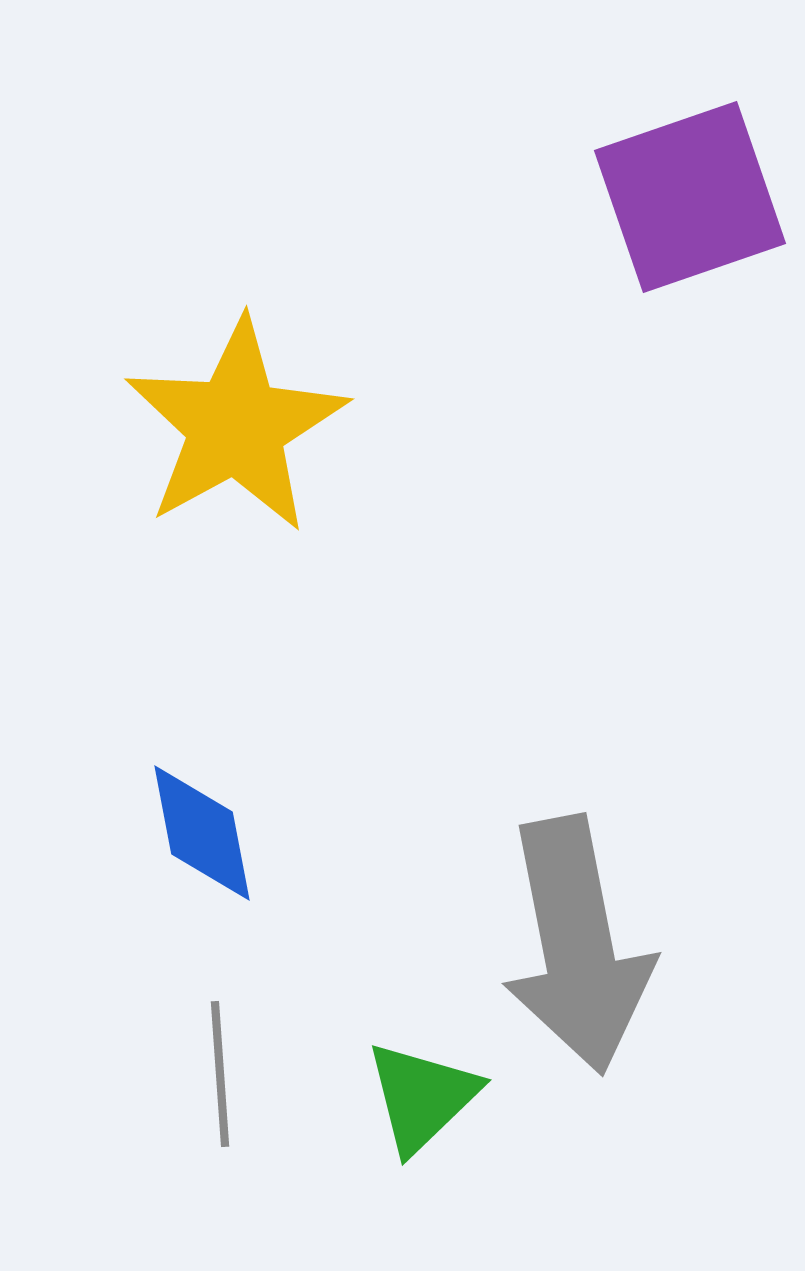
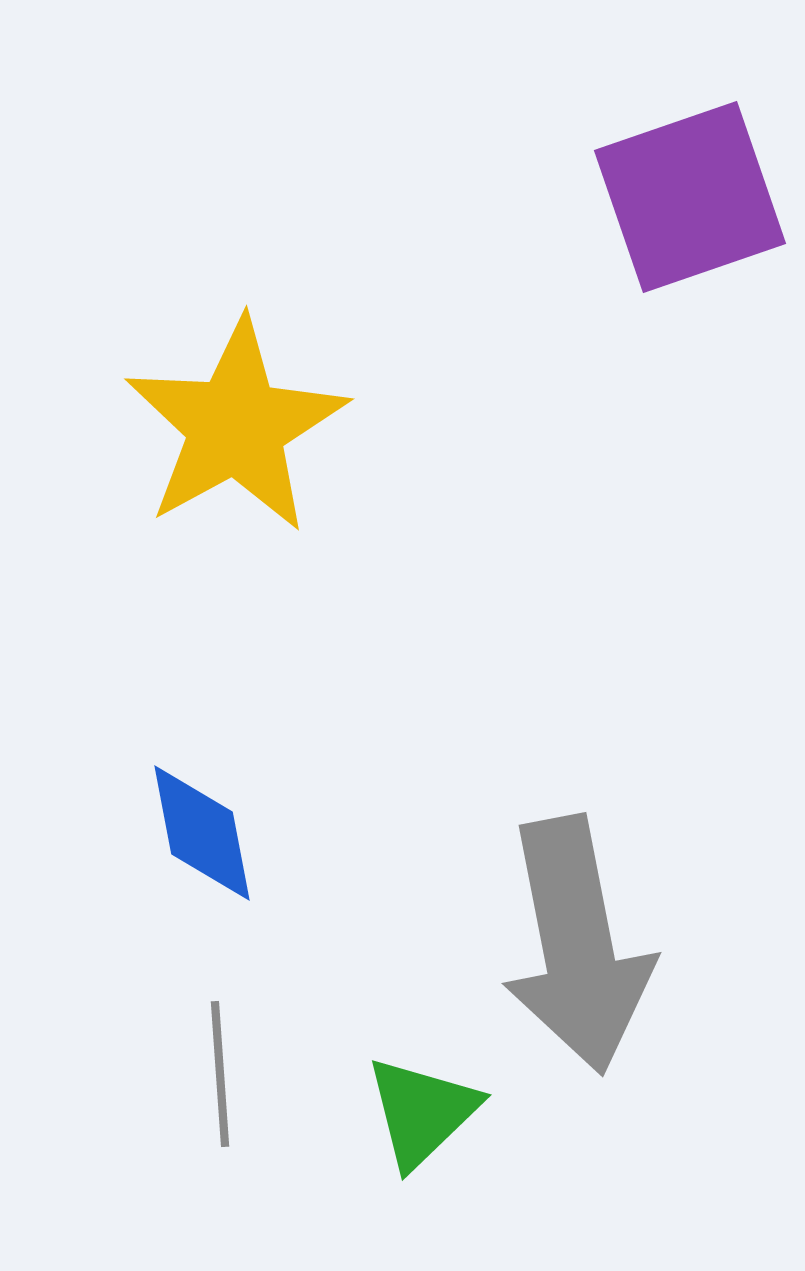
green triangle: moved 15 px down
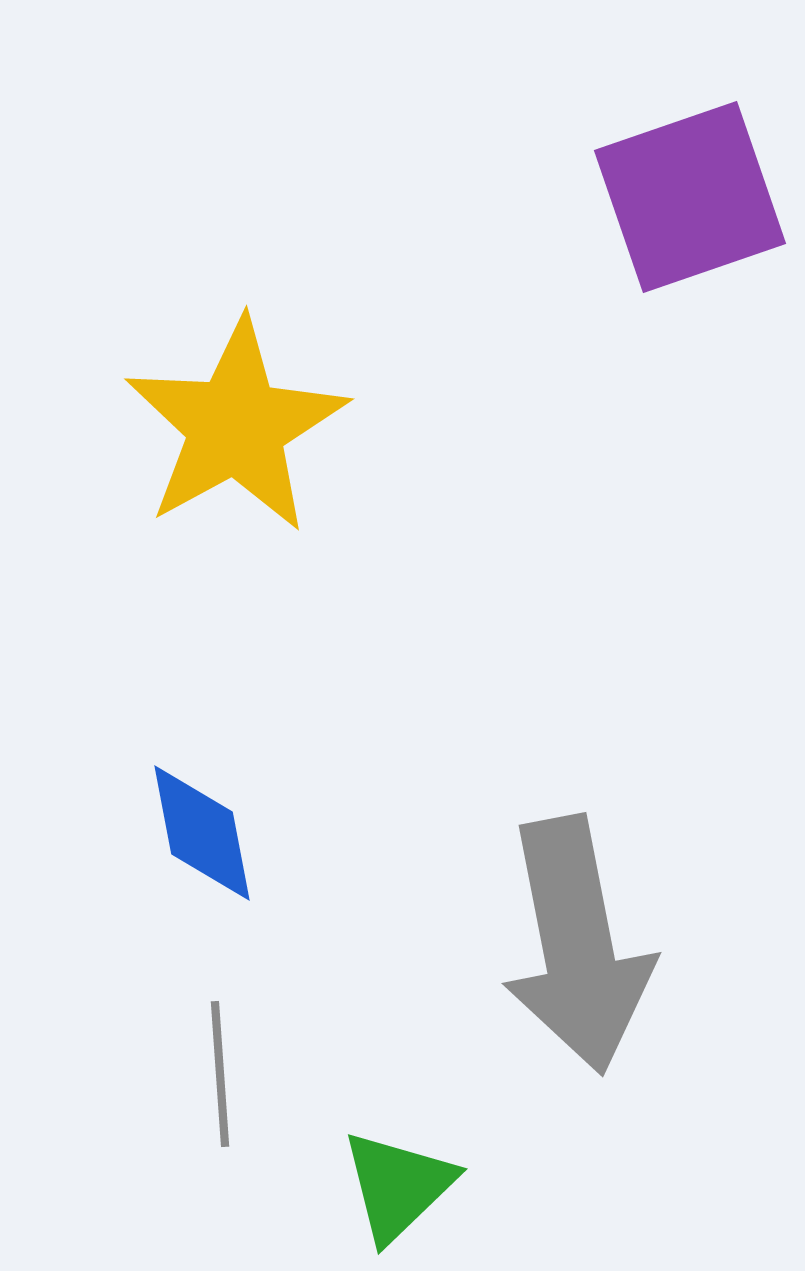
green triangle: moved 24 px left, 74 px down
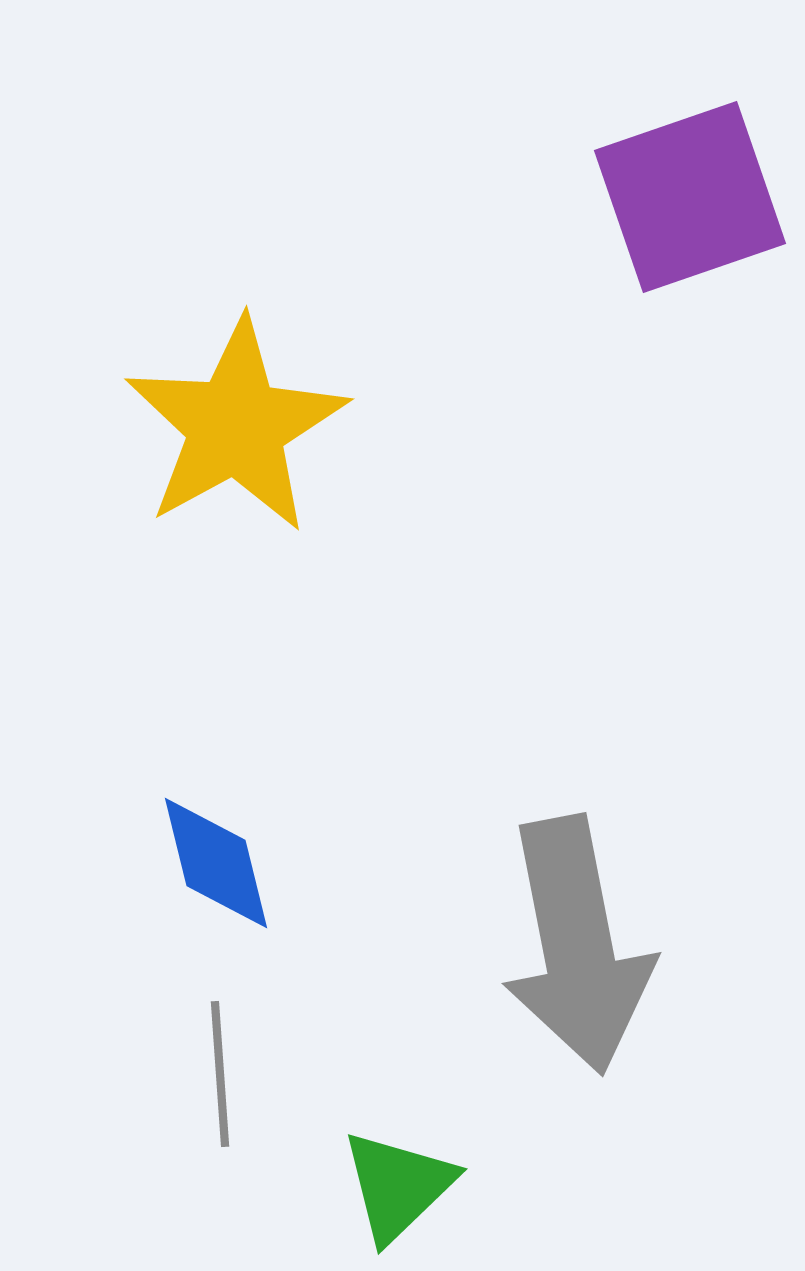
blue diamond: moved 14 px right, 30 px down; rotated 3 degrees counterclockwise
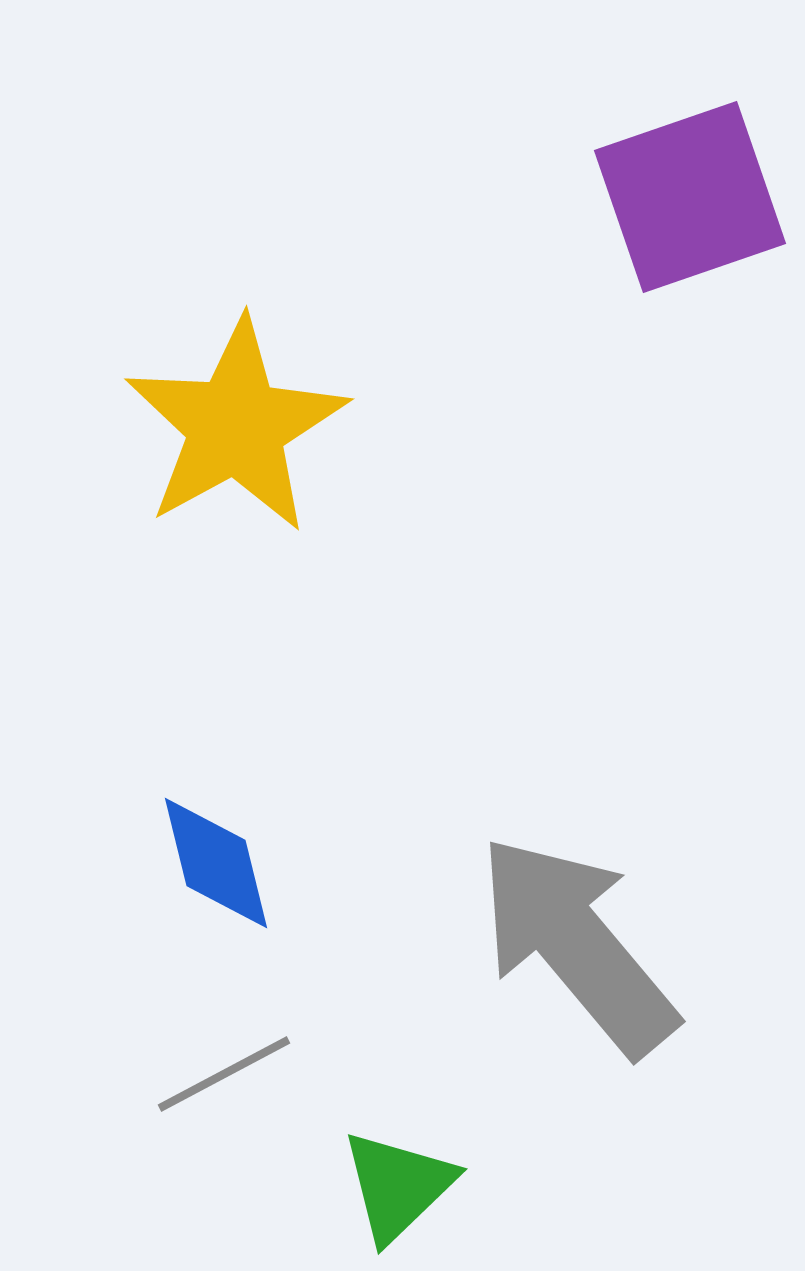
gray arrow: rotated 151 degrees clockwise
gray line: moved 4 px right; rotated 66 degrees clockwise
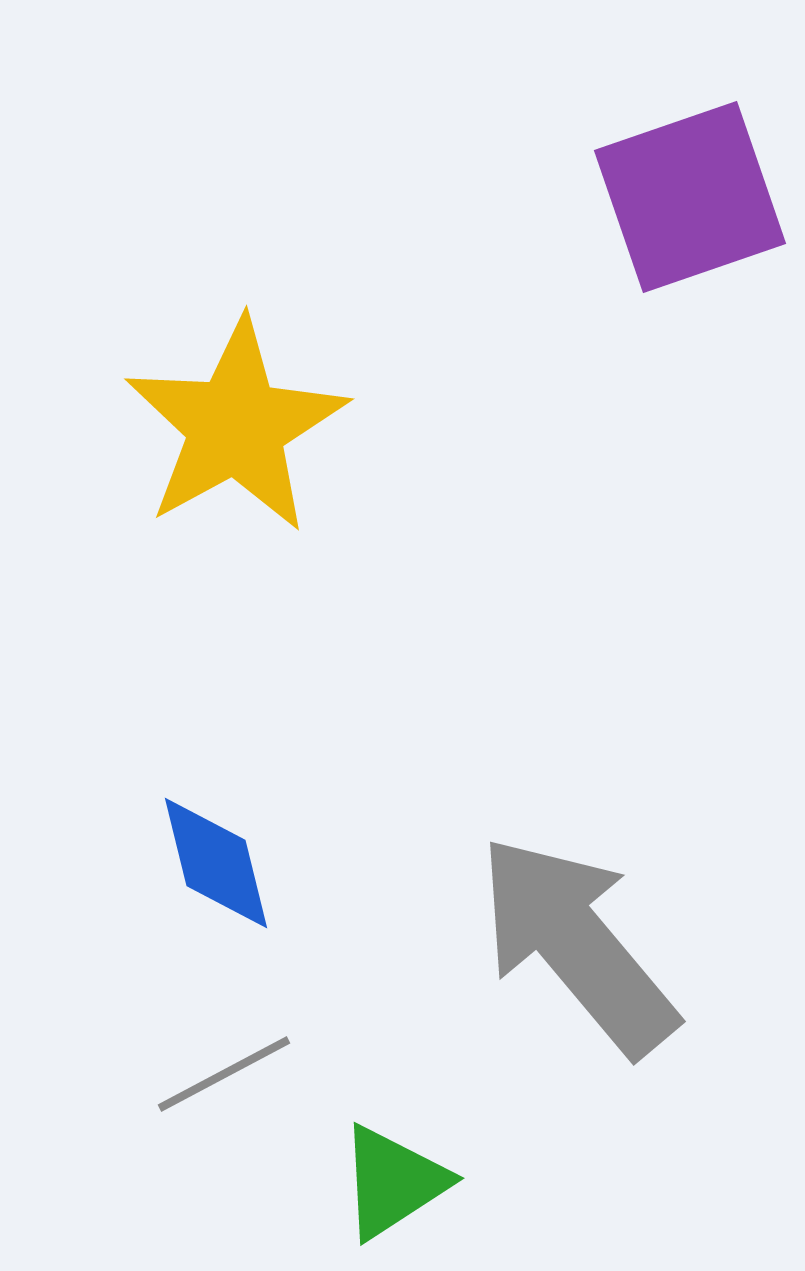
green triangle: moved 5 px left, 4 px up; rotated 11 degrees clockwise
